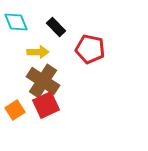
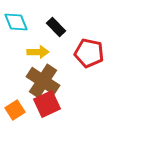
red pentagon: moved 1 px left, 4 px down
red square: moved 1 px right, 1 px up
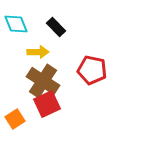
cyan diamond: moved 2 px down
red pentagon: moved 3 px right, 17 px down
orange square: moved 9 px down
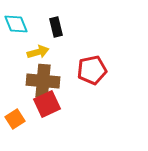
black rectangle: rotated 30 degrees clockwise
yellow arrow: rotated 15 degrees counterclockwise
red pentagon: rotated 24 degrees counterclockwise
brown cross: rotated 28 degrees counterclockwise
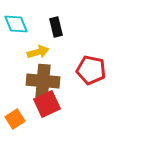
red pentagon: moved 1 px left; rotated 24 degrees clockwise
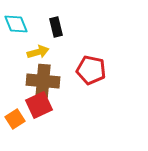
red square: moved 8 px left, 1 px down
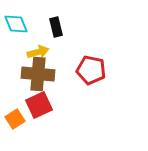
brown cross: moved 5 px left, 7 px up
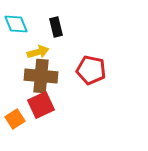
brown cross: moved 3 px right, 2 px down
red square: moved 2 px right
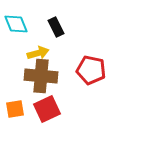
black rectangle: rotated 12 degrees counterclockwise
yellow arrow: moved 1 px down
red square: moved 6 px right, 4 px down
orange square: moved 10 px up; rotated 24 degrees clockwise
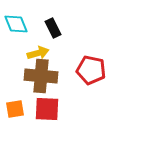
black rectangle: moved 3 px left, 1 px down
red square: rotated 28 degrees clockwise
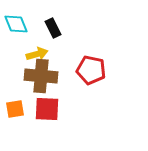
yellow arrow: moved 1 px left, 1 px down
